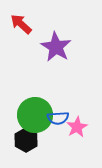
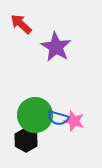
blue semicircle: rotated 20 degrees clockwise
pink star: moved 3 px left, 6 px up; rotated 25 degrees counterclockwise
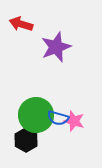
red arrow: rotated 25 degrees counterclockwise
purple star: rotated 20 degrees clockwise
green circle: moved 1 px right
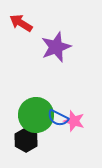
red arrow: moved 1 px up; rotated 15 degrees clockwise
blue semicircle: rotated 10 degrees clockwise
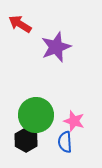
red arrow: moved 1 px left, 1 px down
blue semicircle: moved 7 px right, 24 px down; rotated 60 degrees clockwise
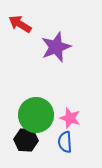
pink star: moved 4 px left, 3 px up
black hexagon: rotated 25 degrees counterclockwise
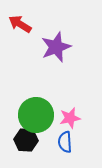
pink star: rotated 30 degrees counterclockwise
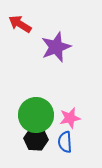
black hexagon: moved 10 px right, 1 px up
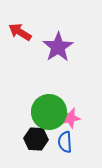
red arrow: moved 8 px down
purple star: moved 2 px right; rotated 12 degrees counterclockwise
green circle: moved 13 px right, 3 px up
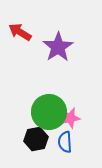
black hexagon: rotated 15 degrees counterclockwise
